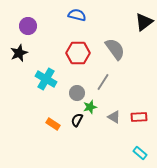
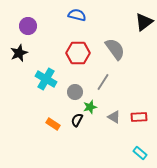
gray circle: moved 2 px left, 1 px up
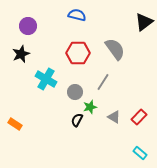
black star: moved 2 px right, 1 px down
red rectangle: rotated 42 degrees counterclockwise
orange rectangle: moved 38 px left
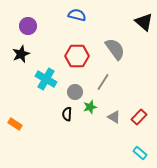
black triangle: rotated 42 degrees counterclockwise
red hexagon: moved 1 px left, 3 px down
black semicircle: moved 10 px left, 6 px up; rotated 24 degrees counterclockwise
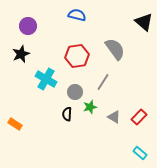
red hexagon: rotated 10 degrees counterclockwise
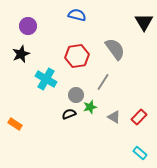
black triangle: rotated 18 degrees clockwise
gray circle: moved 1 px right, 3 px down
black semicircle: moved 2 px right; rotated 64 degrees clockwise
